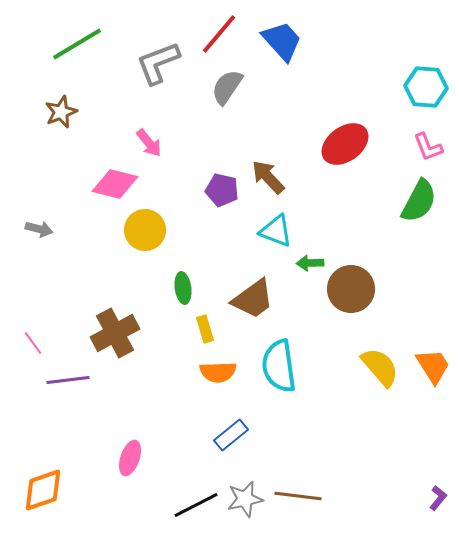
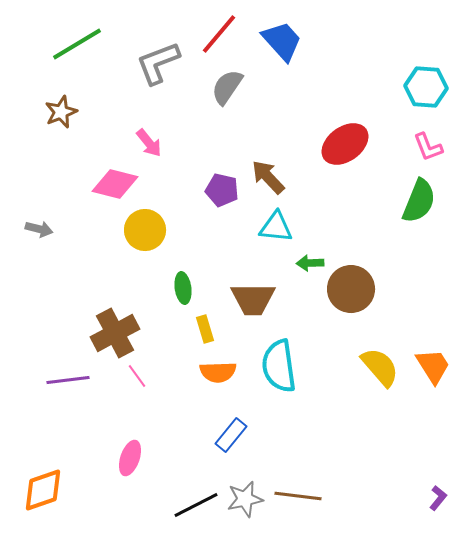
green semicircle: rotated 6 degrees counterclockwise
cyan triangle: moved 4 px up; rotated 15 degrees counterclockwise
brown trapezoid: rotated 36 degrees clockwise
pink line: moved 104 px right, 33 px down
blue rectangle: rotated 12 degrees counterclockwise
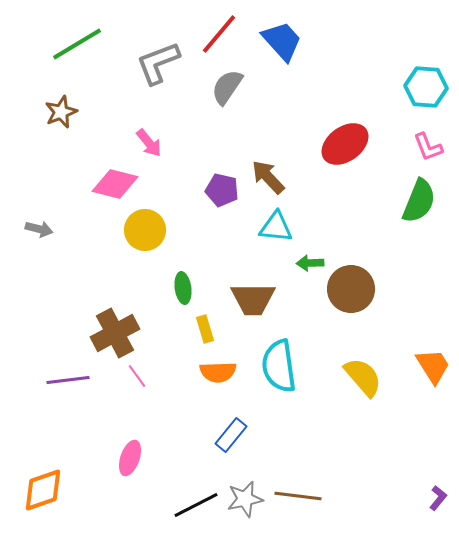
yellow semicircle: moved 17 px left, 10 px down
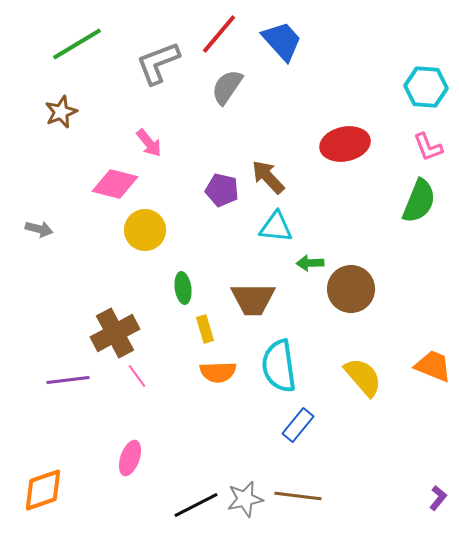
red ellipse: rotated 24 degrees clockwise
orange trapezoid: rotated 36 degrees counterclockwise
blue rectangle: moved 67 px right, 10 px up
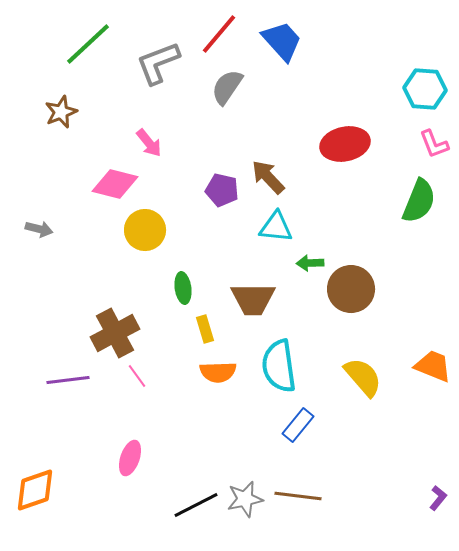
green line: moved 11 px right; rotated 12 degrees counterclockwise
cyan hexagon: moved 1 px left, 2 px down
pink L-shape: moved 6 px right, 3 px up
orange diamond: moved 8 px left
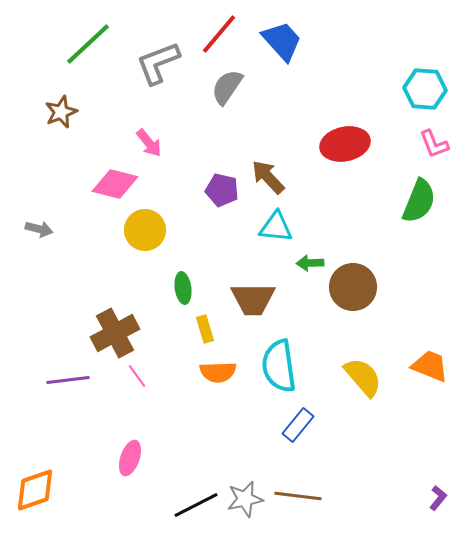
brown circle: moved 2 px right, 2 px up
orange trapezoid: moved 3 px left
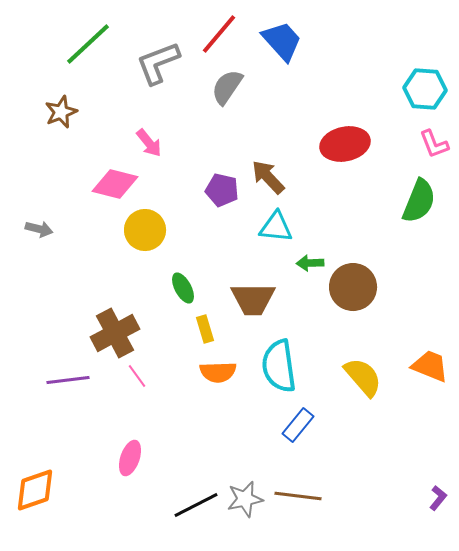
green ellipse: rotated 20 degrees counterclockwise
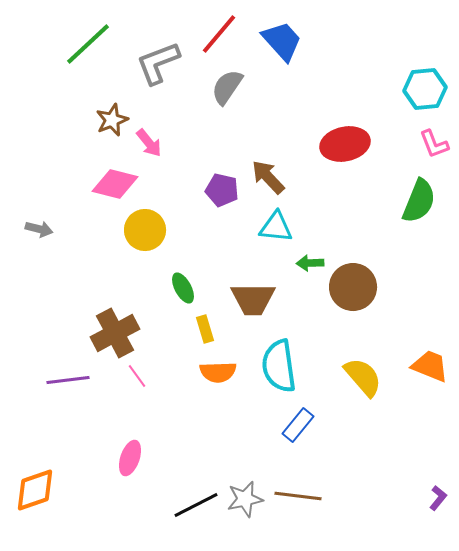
cyan hexagon: rotated 9 degrees counterclockwise
brown star: moved 51 px right, 8 px down
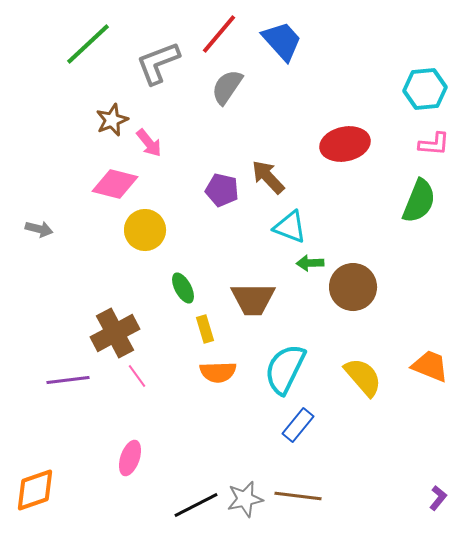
pink L-shape: rotated 64 degrees counterclockwise
cyan triangle: moved 14 px right; rotated 15 degrees clockwise
cyan semicircle: moved 6 px right, 3 px down; rotated 34 degrees clockwise
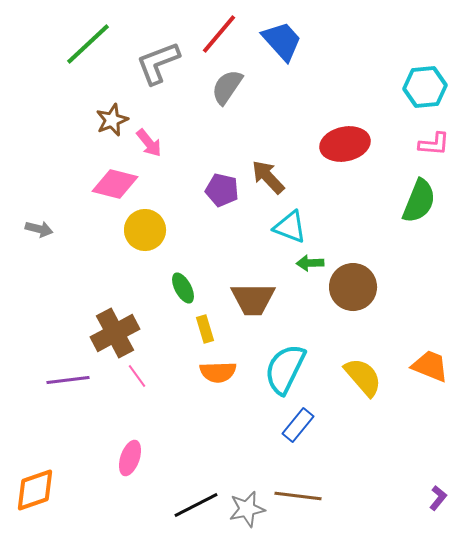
cyan hexagon: moved 2 px up
gray star: moved 2 px right, 10 px down
